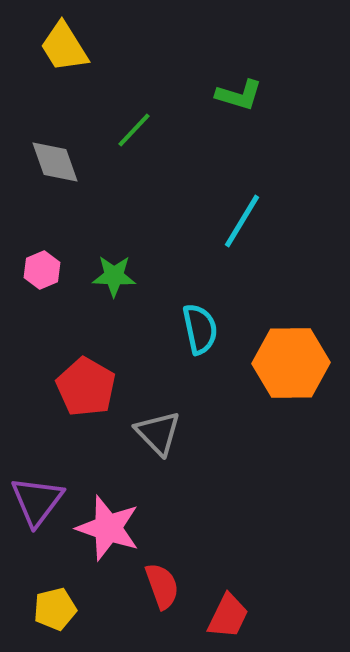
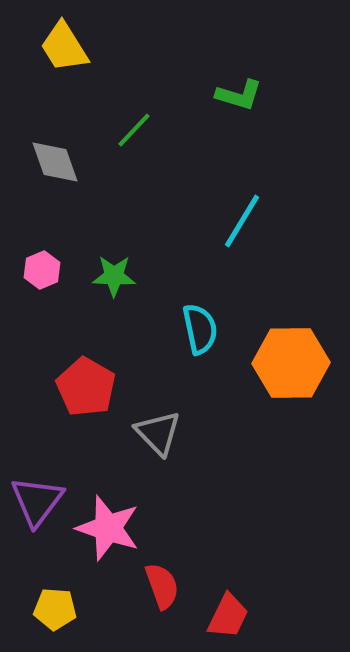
yellow pentagon: rotated 18 degrees clockwise
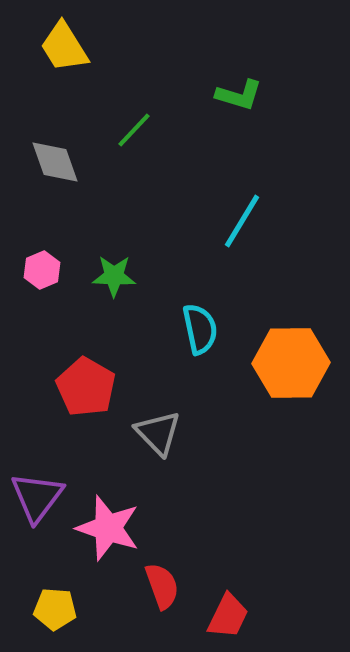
purple triangle: moved 4 px up
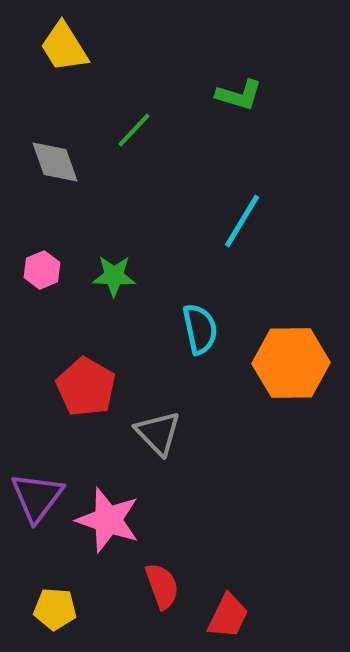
pink star: moved 8 px up
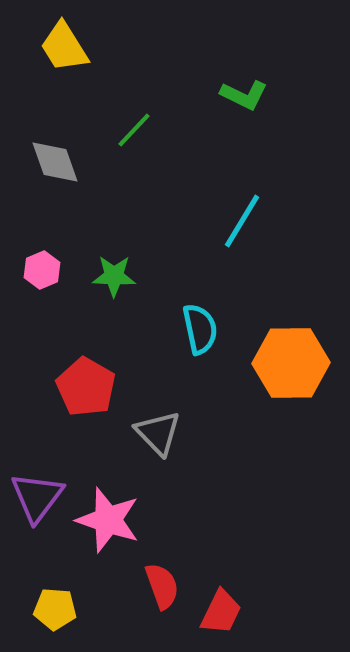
green L-shape: moved 5 px right; rotated 9 degrees clockwise
red trapezoid: moved 7 px left, 4 px up
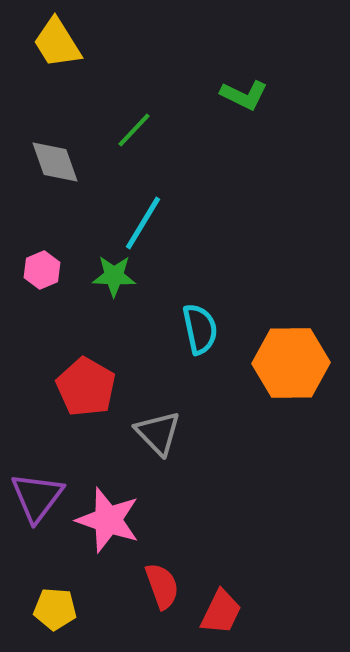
yellow trapezoid: moved 7 px left, 4 px up
cyan line: moved 99 px left, 2 px down
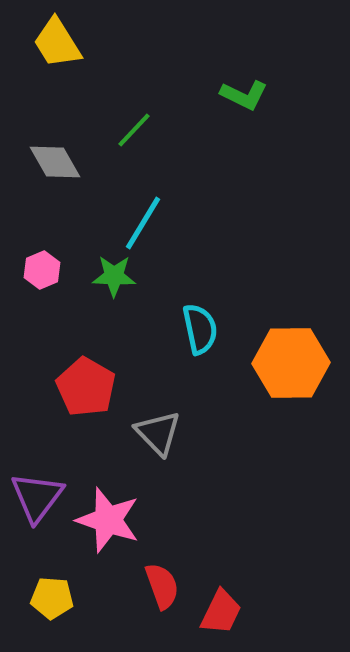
gray diamond: rotated 10 degrees counterclockwise
yellow pentagon: moved 3 px left, 11 px up
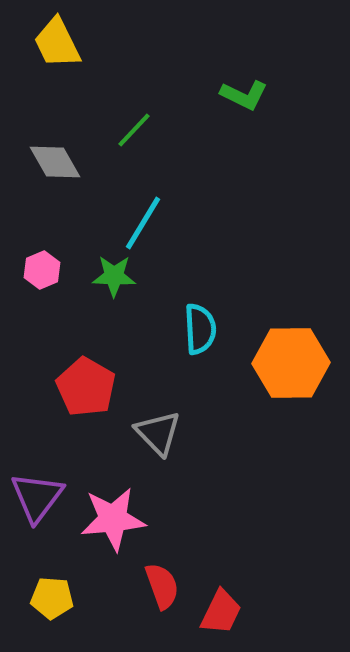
yellow trapezoid: rotated 6 degrees clockwise
cyan semicircle: rotated 9 degrees clockwise
pink star: moved 5 px right, 1 px up; rotated 24 degrees counterclockwise
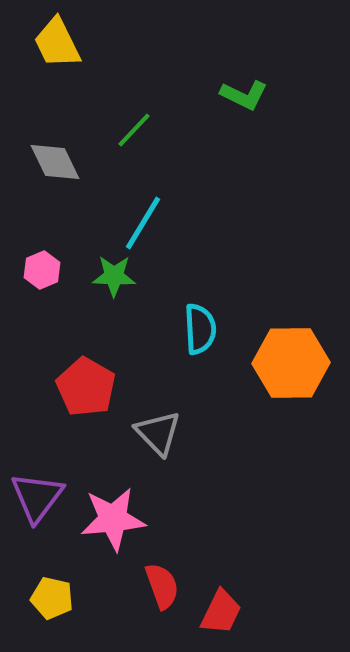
gray diamond: rotated 4 degrees clockwise
yellow pentagon: rotated 9 degrees clockwise
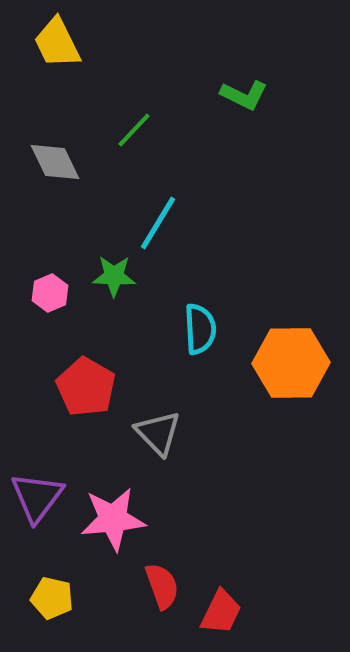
cyan line: moved 15 px right
pink hexagon: moved 8 px right, 23 px down
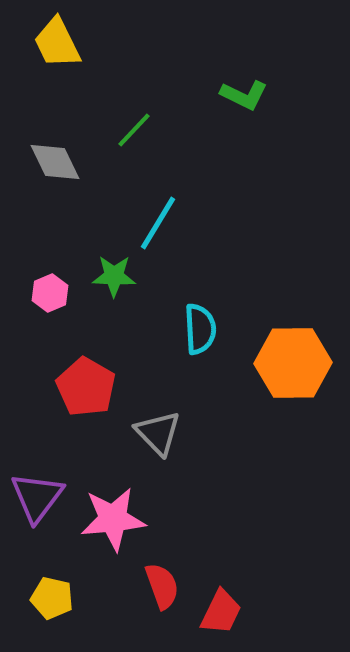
orange hexagon: moved 2 px right
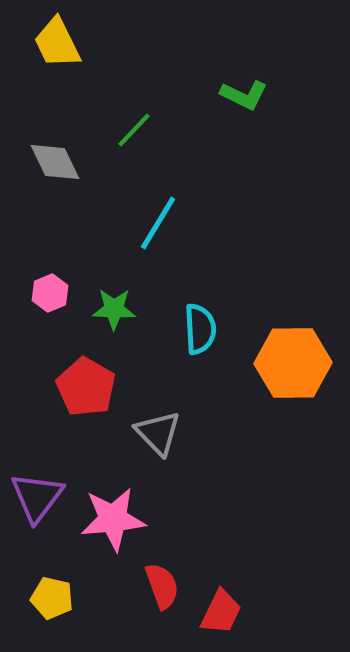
green star: moved 33 px down
